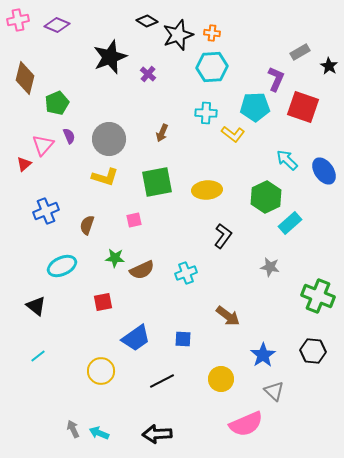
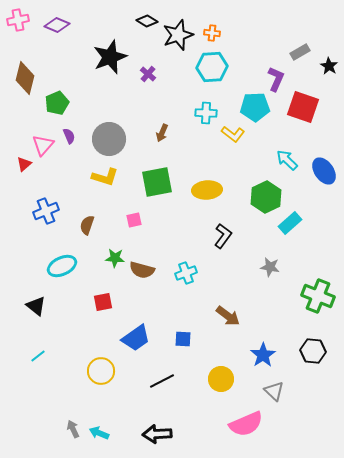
brown semicircle at (142, 270): rotated 40 degrees clockwise
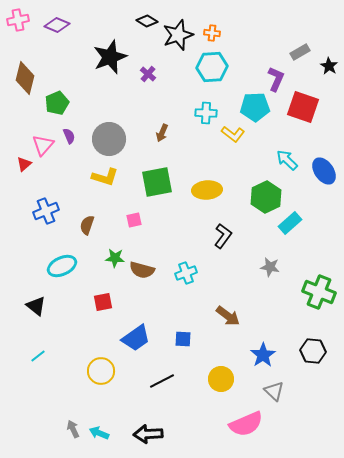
green cross at (318, 296): moved 1 px right, 4 px up
black arrow at (157, 434): moved 9 px left
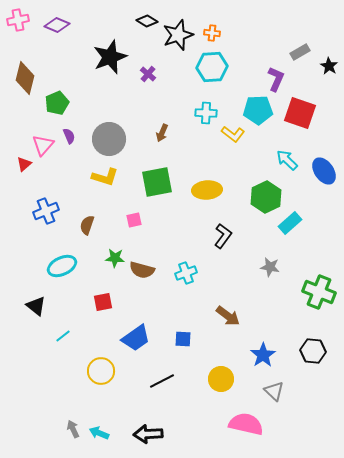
cyan pentagon at (255, 107): moved 3 px right, 3 px down
red square at (303, 107): moved 3 px left, 6 px down
cyan line at (38, 356): moved 25 px right, 20 px up
pink semicircle at (246, 424): rotated 144 degrees counterclockwise
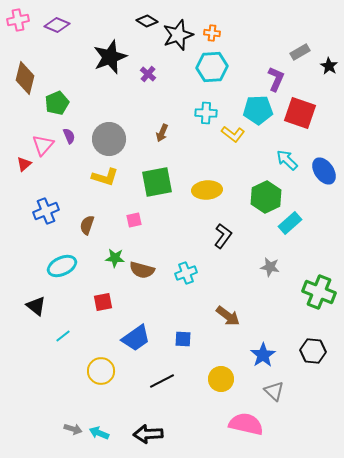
gray arrow at (73, 429): rotated 132 degrees clockwise
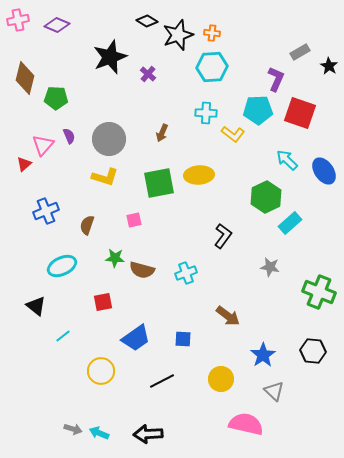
green pentagon at (57, 103): moved 1 px left, 5 px up; rotated 25 degrees clockwise
green square at (157, 182): moved 2 px right, 1 px down
yellow ellipse at (207, 190): moved 8 px left, 15 px up
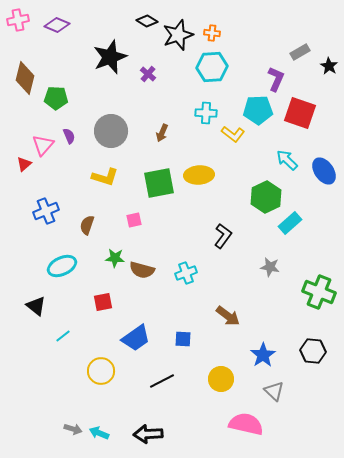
gray circle at (109, 139): moved 2 px right, 8 px up
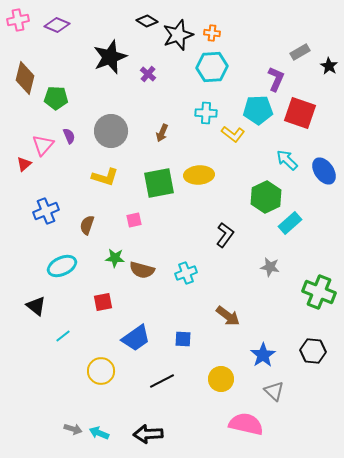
black L-shape at (223, 236): moved 2 px right, 1 px up
